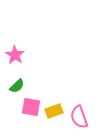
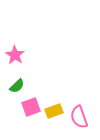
pink square: rotated 30 degrees counterclockwise
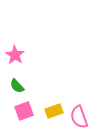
green semicircle: rotated 91 degrees clockwise
pink square: moved 7 px left, 4 px down
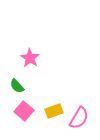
pink star: moved 15 px right, 3 px down
pink square: rotated 30 degrees counterclockwise
pink semicircle: moved 1 px down; rotated 130 degrees counterclockwise
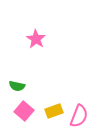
pink star: moved 6 px right, 19 px up
green semicircle: rotated 35 degrees counterclockwise
pink semicircle: moved 2 px up; rotated 10 degrees counterclockwise
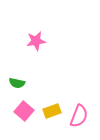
pink star: moved 2 px down; rotated 30 degrees clockwise
green semicircle: moved 3 px up
yellow rectangle: moved 2 px left
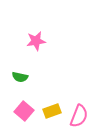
green semicircle: moved 3 px right, 6 px up
